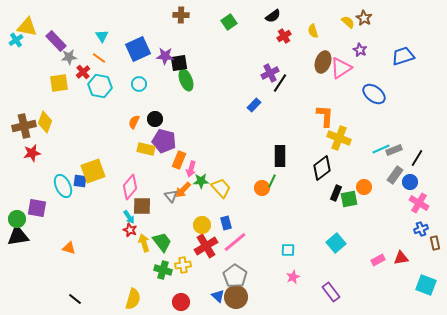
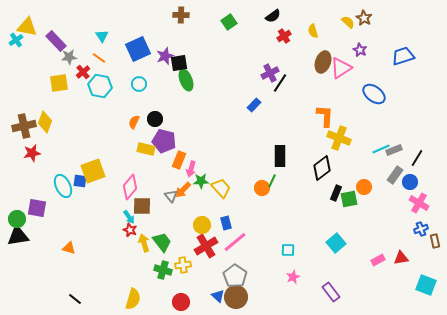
purple star at (165, 56): rotated 24 degrees counterclockwise
brown rectangle at (435, 243): moved 2 px up
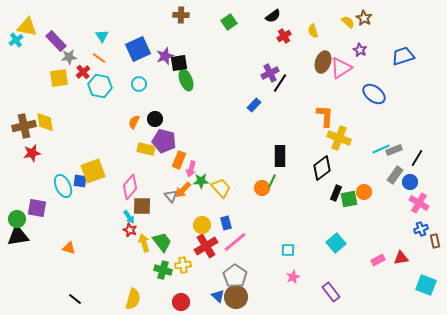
yellow square at (59, 83): moved 5 px up
yellow diamond at (45, 122): rotated 30 degrees counterclockwise
orange circle at (364, 187): moved 5 px down
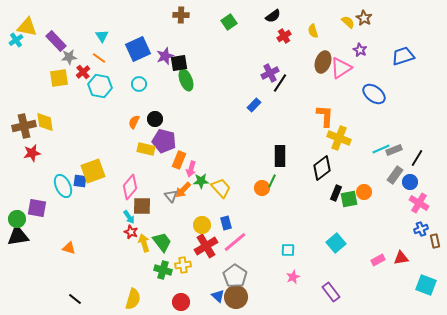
red star at (130, 230): moved 1 px right, 2 px down
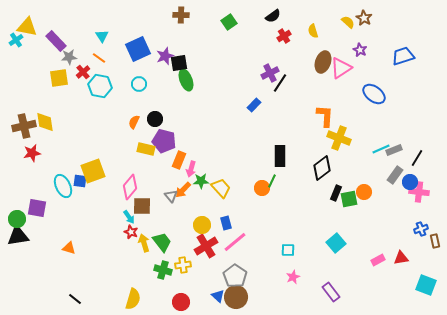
pink cross at (419, 203): moved 11 px up; rotated 24 degrees counterclockwise
